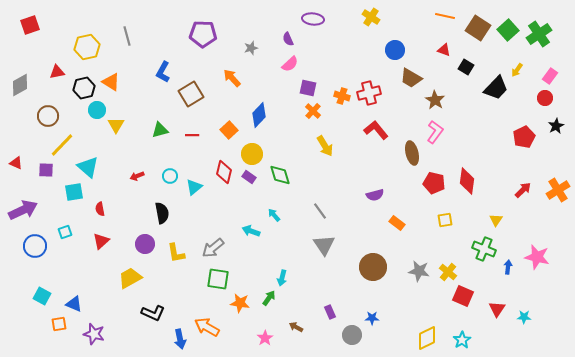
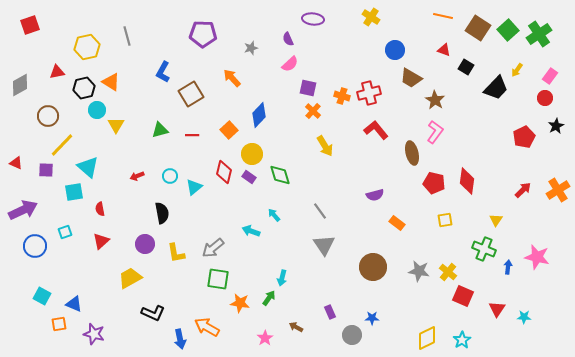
orange line at (445, 16): moved 2 px left
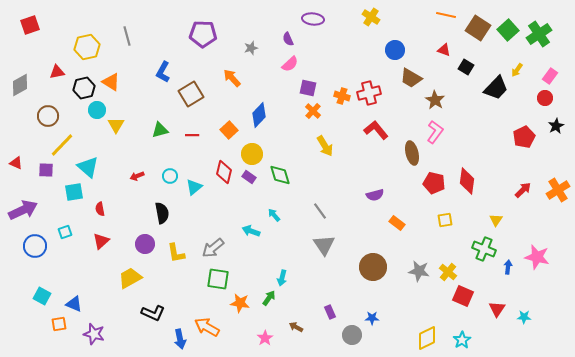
orange line at (443, 16): moved 3 px right, 1 px up
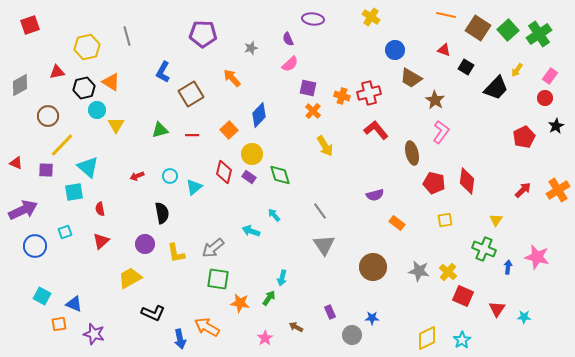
pink L-shape at (435, 132): moved 6 px right
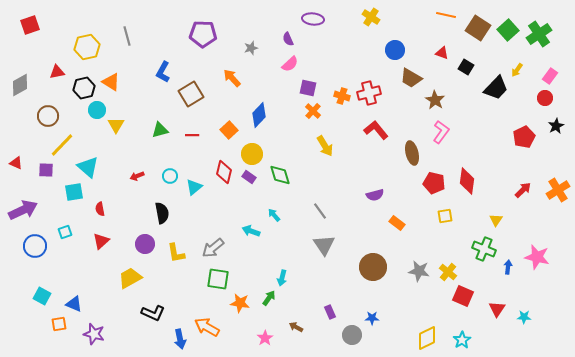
red triangle at (444, 50): moved 2 px left, 3 px down
yellow square at (445, 220): moved 4 px up
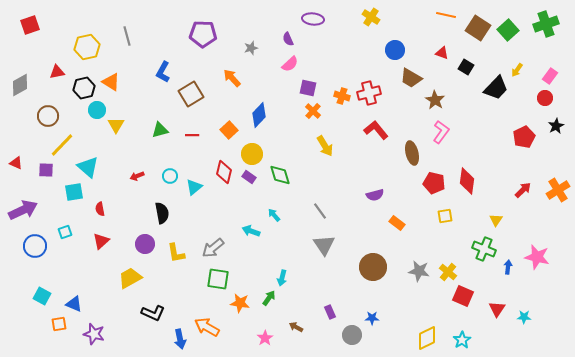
green cross at (539, 34): moved 7 px right, 10 px up; rotated 15 degrees clockwise
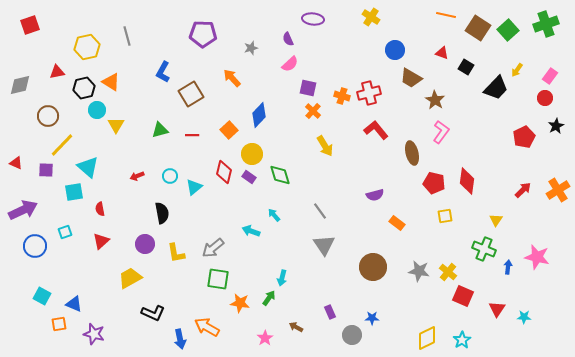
gray diamond at (20, 85): rotated 15 degrees clockwise
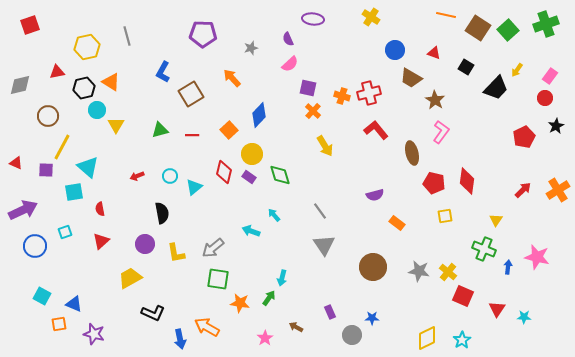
red triangle at (442, 53): moved 8 px left
yellow line at (62, 145): moved 2 px down; rotated 16 degrees counterclockwise
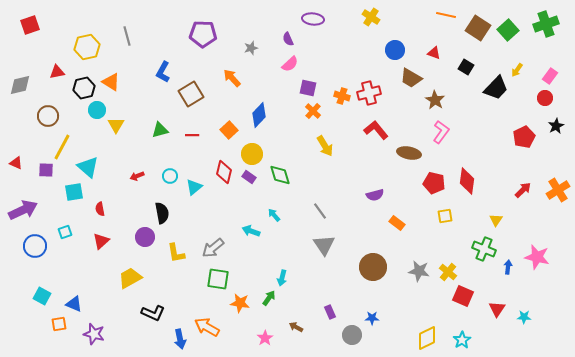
brown ellipse at (412, 153): moved 3 px left; rotated 65 degrees counterclockwise
purple circle at (145, 244): moved 7 px up
